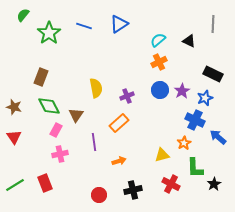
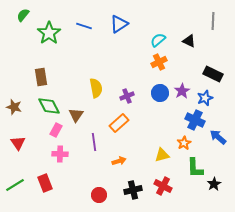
gray line: moved 3 px up
brown rectangle: rotated 30 degrees counterclockwise
blue circle: moved 3 px down
red triangle: moved 4 px right, 6 px down
pink cross: rotated 14 degrees clockwise
red cross: moved 8 px left, 2 px down
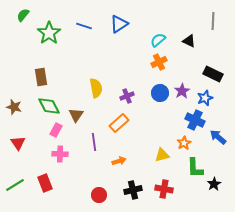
red cross: moved 1 px right, 3 px down; rotated 18 degrees counterclockwise
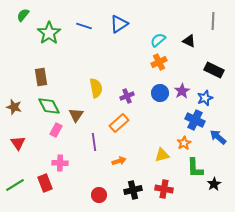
black rectangle: moved 1 px right, 4 px up
pink cross: moved 9 px down
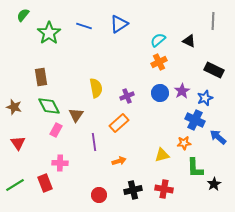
orange star: rotated 24 degrees clockwise
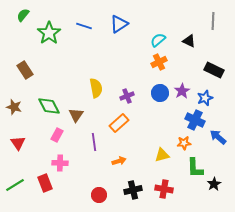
brown rectangle: moved 16 px left, 7 px up; rotated 24 degrees counterclockwise
pink rectangle: moved 1 px right, 5 px down
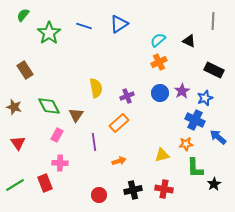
orange star: moved 2 px right, 1 px down
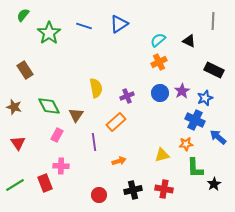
orange rectangle: moved 3 px left, 1 px up
pink cross: moved 1 px right, 3 px down
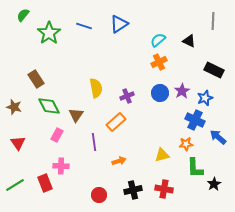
brown rectangle: moved 11 px right, 9 px down
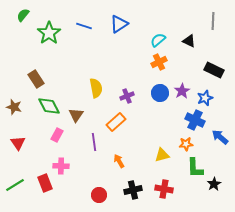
blue arrow: moved 2 px right
orange arrow: rotated 104 degrees counterclockwise
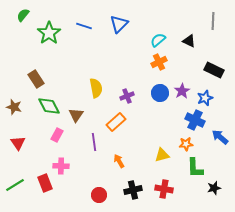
blue triangle: rotated 12 degrees counterclockwise
black star: moved 4 px down; rotated 16 degrees clockwise
